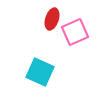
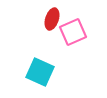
pink square: moved 2 px left
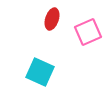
pink square: moved 15 px right
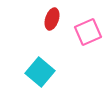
cyan square: rotated 16 degrees clockwise
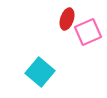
red ellipse: moved 15 px right
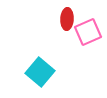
red ellipse: rotated 15 degrees counterclockwise
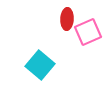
cyan square: moved 7 px up
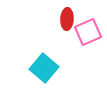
cyan square: moved 4 px right, 3 px down
